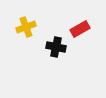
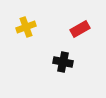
black cross: moved 7 px right, 15 px down
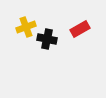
black cross: moved 16 px left, 23 px up
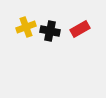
black cross: moved 3 px right, 8 px up
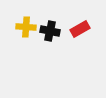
yellow cross: rotated 24 degrees clockwise
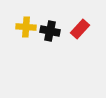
red rectangle: rotated 18 degrees counterclockwise
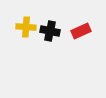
red rectangle: moved 1 px right, 2 px down; rotated 24 degrees clockwise
